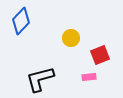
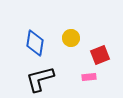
blue diamond: moved 14 px right, 22 px down; rotated 36 degrees counterclockwise
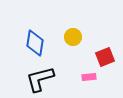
yellow circle: moved 2 px right, 1 px up
red square: moved 5 px right, 2 px down
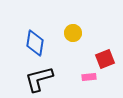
yellow circle: moved 4 px up
red square: moved 2 px down
black L-shape: moved 1 px left
